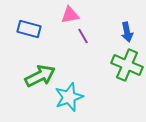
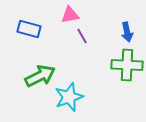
purple line: moved 1 px left
green cross: rotated 20 degrees counterclockwise
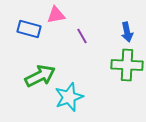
pink triangle: moved 14 px left
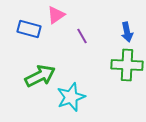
pink triangle: rotated 24 degrees counterclockwise
cyan star: moved 2 px right
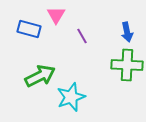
pink triangle: rotated 24 degrees counterclockwise
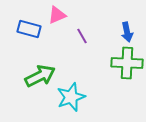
pink triangle: moved 1 px right; rotated 36 degrees clockwise
green cross: moved 2 px up
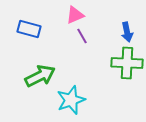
pink triangle: moved 18 px right
cyan star: moved 3 px down
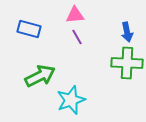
pink triangle: rotated 18 degrees clockwise
purple line: moved 5 px left, 1 px down
